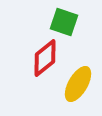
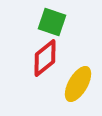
green square: moved 12 px left
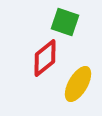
green square: moved 13 px right
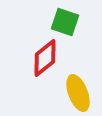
yellow ellipse: moved 9 px down; rotated 51 degrees counterclockwise
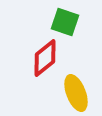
yellow ellipse: moved 2 px left
